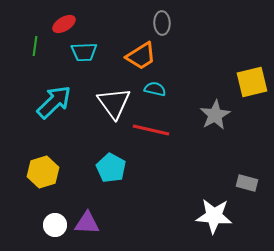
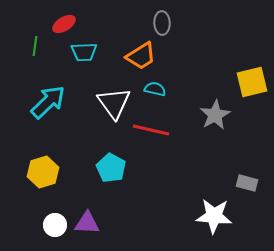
cyan arrow: moved 6 px left
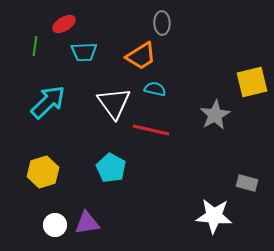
purple triangle: rotated 12 degrees counterclockwise
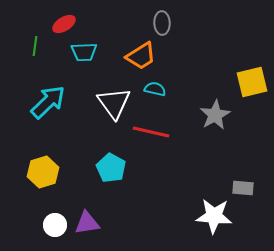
red line: moved 2 px down
gray rectangle: moved 4 px left, 5 px down; rotated 10 degrees counterclockwise
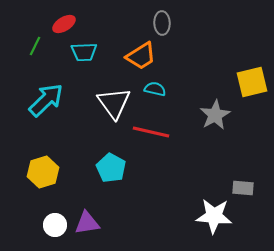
green line: rotated 18 degrees clockwise
cyan arrow: moved 2 px left, 2 px up
